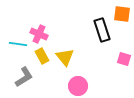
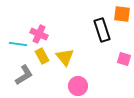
gray L-shape: moved 2 px up
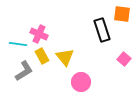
pink square: rotated 24 degrees clockwise
gray L-shape: moved 4 px up
pink circle: moved 3 px right, 4 px up
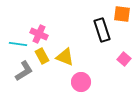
yellow triangle: rotated 30 degrees counterclockwise
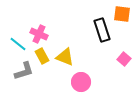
cyan line: rotated 30 degrees clockwise
gray L-shape: rotated 15 degrees clockwise
